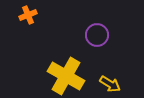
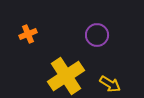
orange cross: moved 19 px down
yellow cross: rotated 27 degrees clockwise
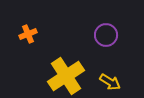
purple circle: moved 9 px right
yellow arrow: moved 2 px up
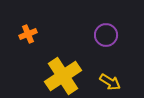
yellow cross: moved 3 px left
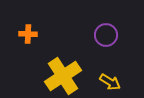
orange cross: rotated 24 degrees clockwise
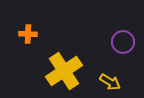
purple circle: moved 17 px right, 7 px down
yellow cross: moved 1 px right, 5 px up
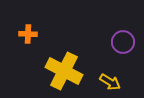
yellow cross: rotated 30 degrees counterclockwise
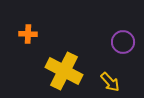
yellow arrow: rotated 15 degrees clockwise
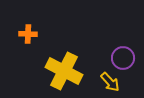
purple circle: moved 16 px down
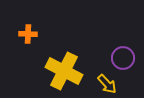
yellow arrow: moved 3 px left, 2 px down
